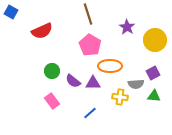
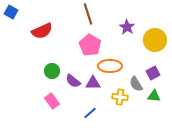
gray semicircle: rotated 63 degrees clockwise
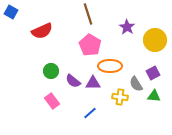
green circle: moved 1 px left
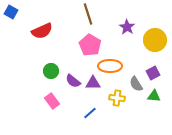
yellow cross: moved 3 px left, 1 px down
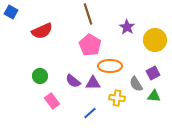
green circle: moved 11 px left, 5 px down
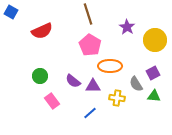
purple triangle: moved 3 px down
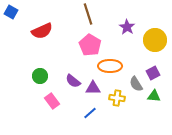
purple triangle: moved 2 px down
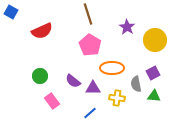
orange ellipse: moved 2 px right, 2 px down
gray semicircle: rotated 21 degrees clockwise
